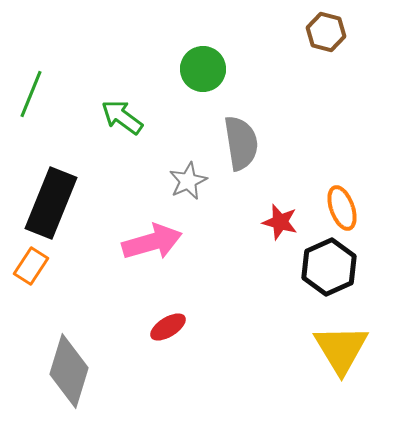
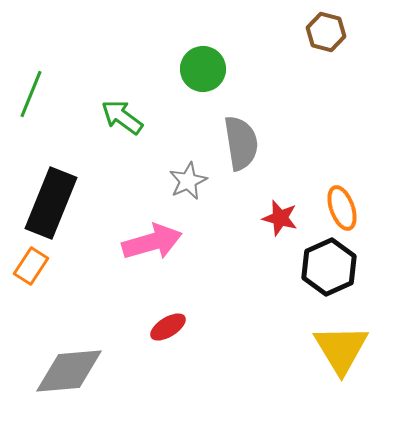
red star: moved 4 px up
gray diamond: rotated 68 degrees clockwise
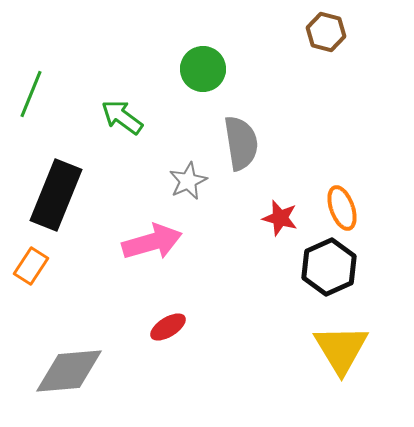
black rectangle: moved 5 px right, 8 px up
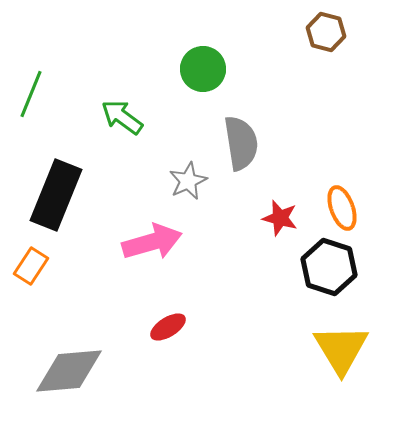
black hexagon: rotated 18 degrees counterclockwise
